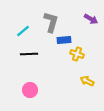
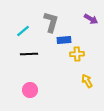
yellow cross: rotated 24 degrees counterclockwise
yellow arrow: rotated 32 degrees clockwise
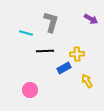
cyan line: moved 3 px right, 2 px down; rotated 56 degrees clockwise
blue rectangle: moved 28 px down; rotated 24 degrees counterclockwise
black line: moved 16 px right, 3 px up
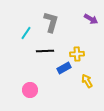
cyan line: rotated 72 degrees counterclockwise
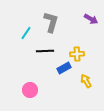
yellow arrow: moved 1 px left
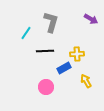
pink circle: moved 16 px right, 3 px up
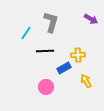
yellow cross: moved 1 px right, 1 px down
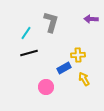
purple arrow: rotated 152 degrees clockwise
black line: moved 16 px left, 2 px down; rotated 12 degrees counterclockwise
yellow arrow: moved 2 px left, 2 px up
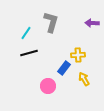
purple arrow: moved 1 px right, 4 px down
blue rectangle: rotated 24 degrees counterclockwise
pink circle: moved 2 px right, 1 px up
